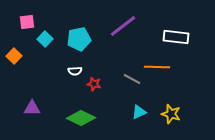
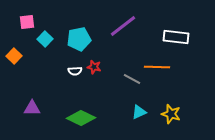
red star: moved 17 px up
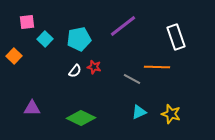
white rectangle: rotated 65 degrees clockwise
white semicircle: rotated 48 degrees counterclockwise
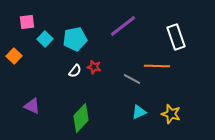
cyan pentagon: moved 4 px left
orange line: moved 1 px up
purple triangle: moved 2 px up; rotated 24 degrees clockwise
green diamond: rotated 72 degrees counterclockwise
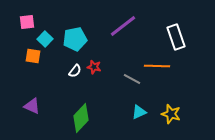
orange square: moved 19 px right; rotated 35 degrees counterclockwise
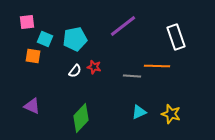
cyan square: rotated 21 degrees counterclockwise
gray line: moved 3 px up; rotated 24 degrees counterclockwise
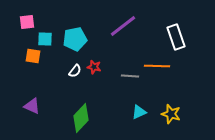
cyan square: rotated 21 degrees counterclockwise
gray line: moved 2 px left
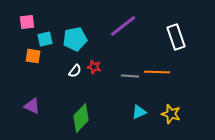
cyan square: rotated 14 degrees counterclockwise
orange line: moved 6 px down
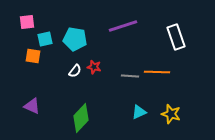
purple line: rotated 20 degrees clockwise
cyan pentagon: rotated 20 degrees clockwise
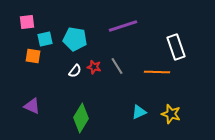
white rectangle: moved 10 px down
gray line: moved 13 px left, 10 px up; rotated 54 degrees clockwise
green diamond: rotated 12 degrees counterclockwise
